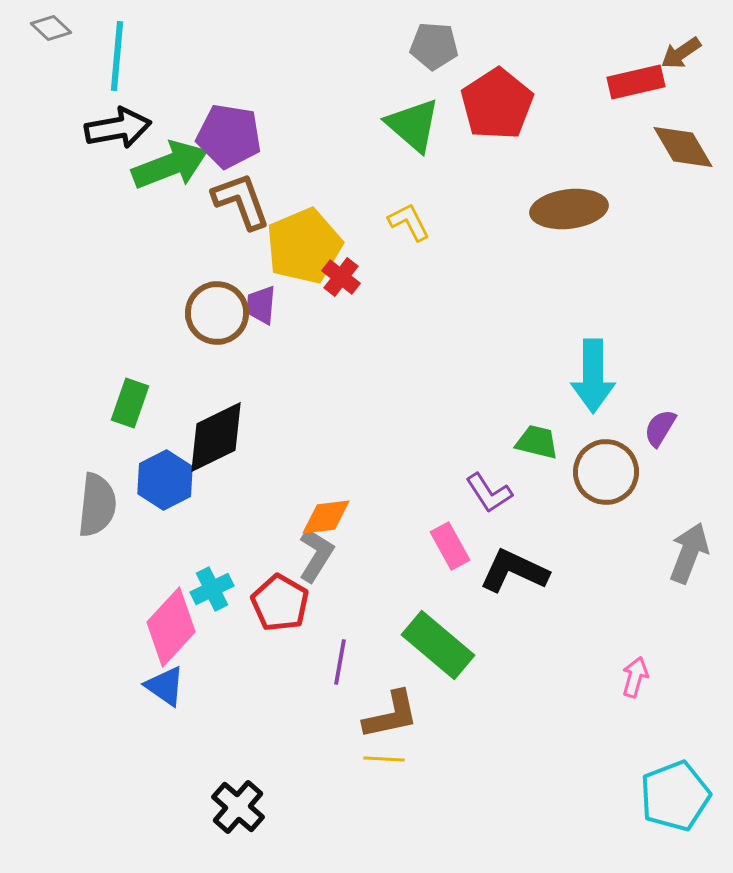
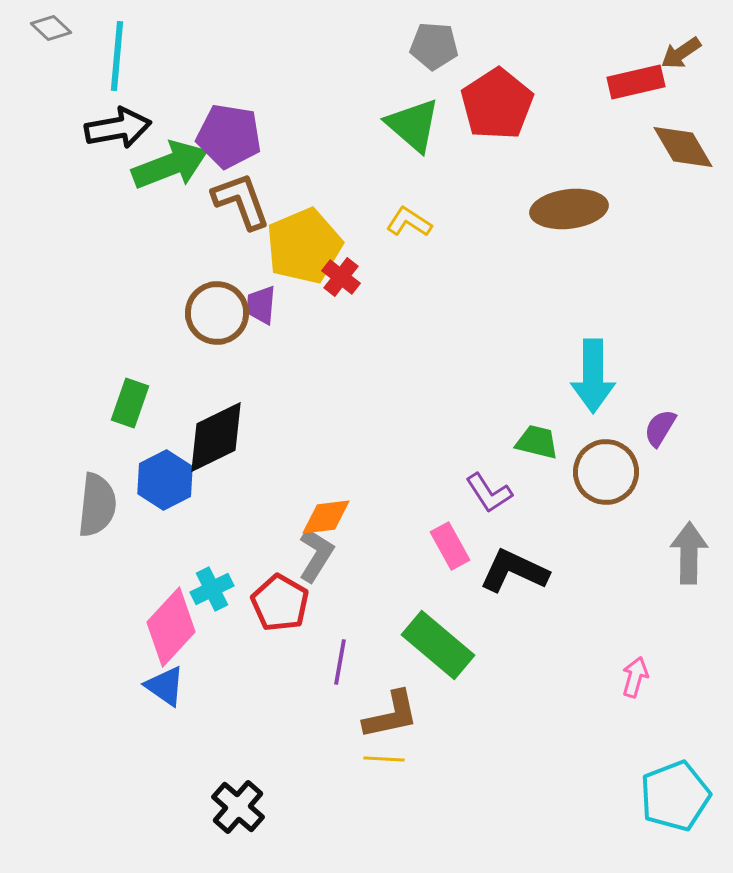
yellow L-shape at (409, 222): rotated 30 degrees counterclockwise
gray arrow at (689, 553): rotated 20 degrees counterclockwise
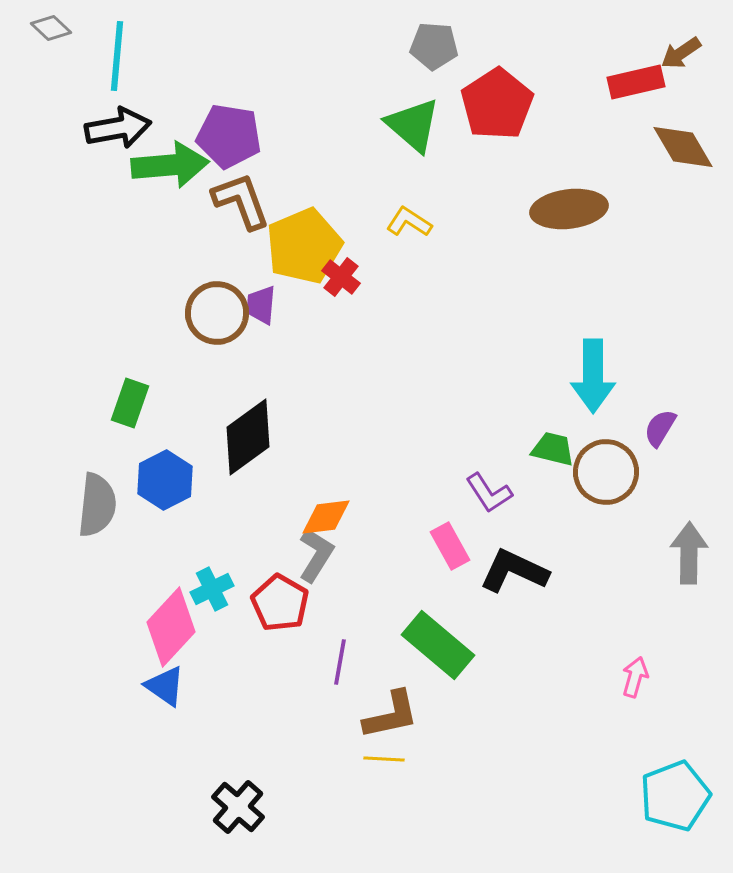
green arrow at (170, 165): rotated 16 degrees clockwise
black diamond at (216, 437): moved 32 px right; rotated 10 degrees counterclockwise
green trapezoid at (537, 442): moved 16 px right, 7 px down
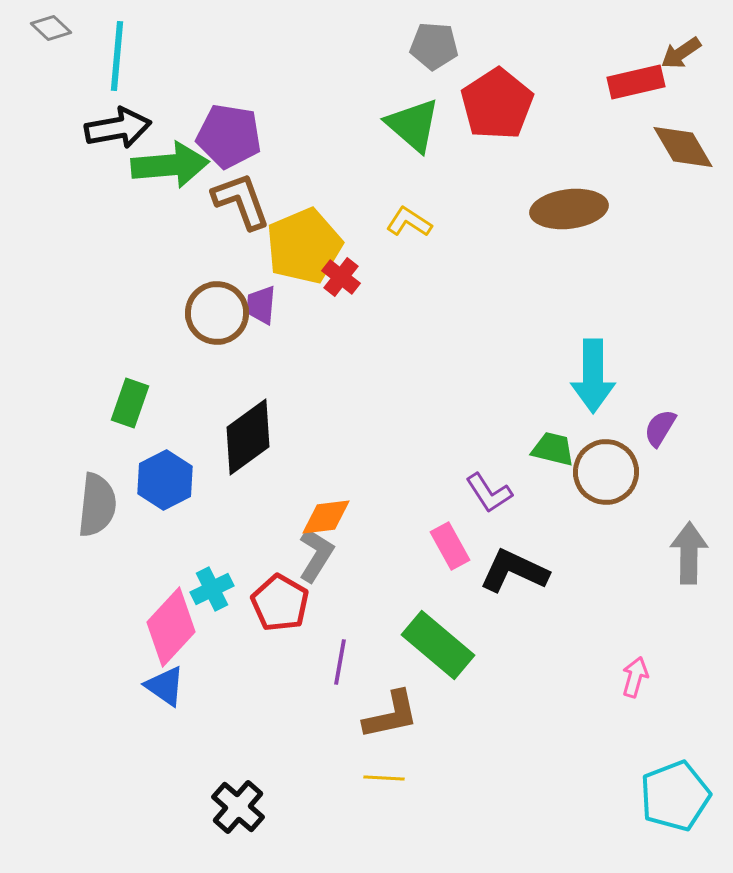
yellow line at (384, 759): moved 19 px down
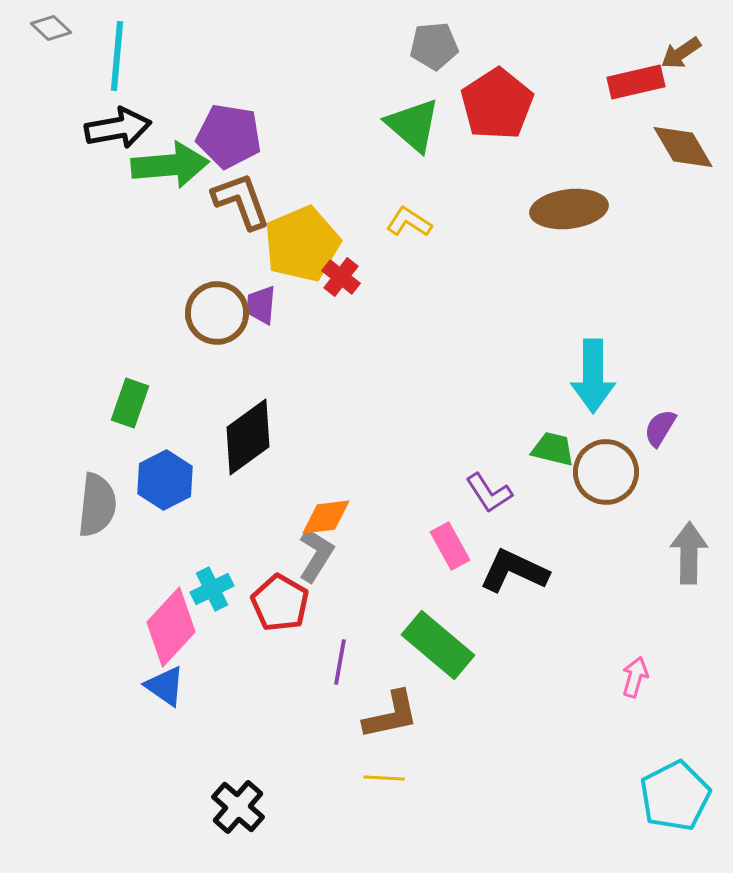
gray pentagon at (434, 46): rotated 9 degrees counterclockwise
yellow pentagon at (304, 246): moved 2 px left, 2 px up
cyan pentagon at (675, 796): rotated 6 degrees counterclockwise
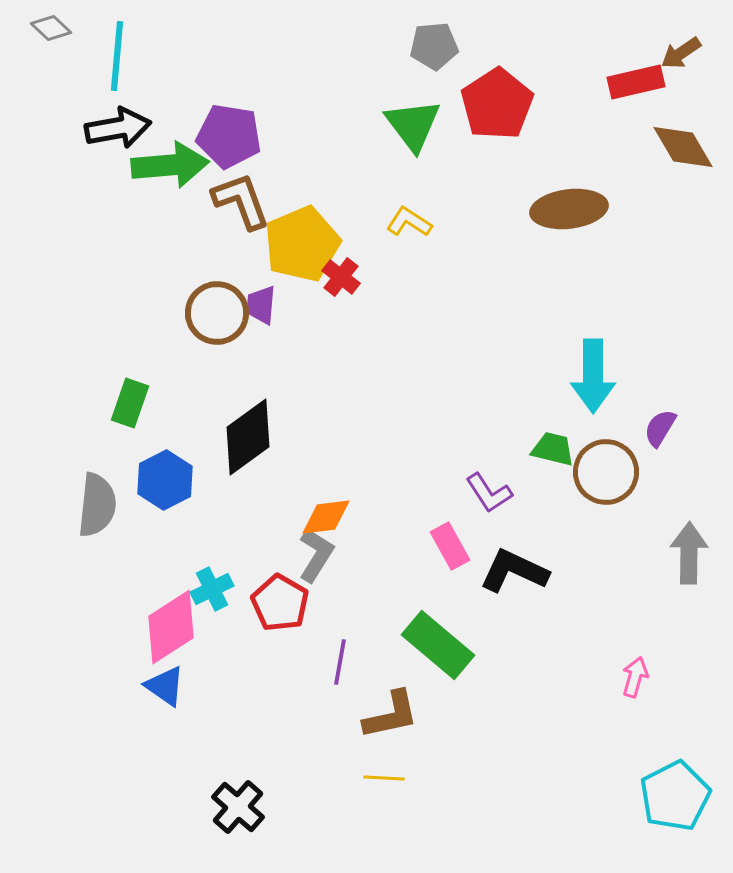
green triangle at (413, 125): rotated 12 degrees clockwise
pink diamond at (171, 627): rotated 14 degrees clockwise
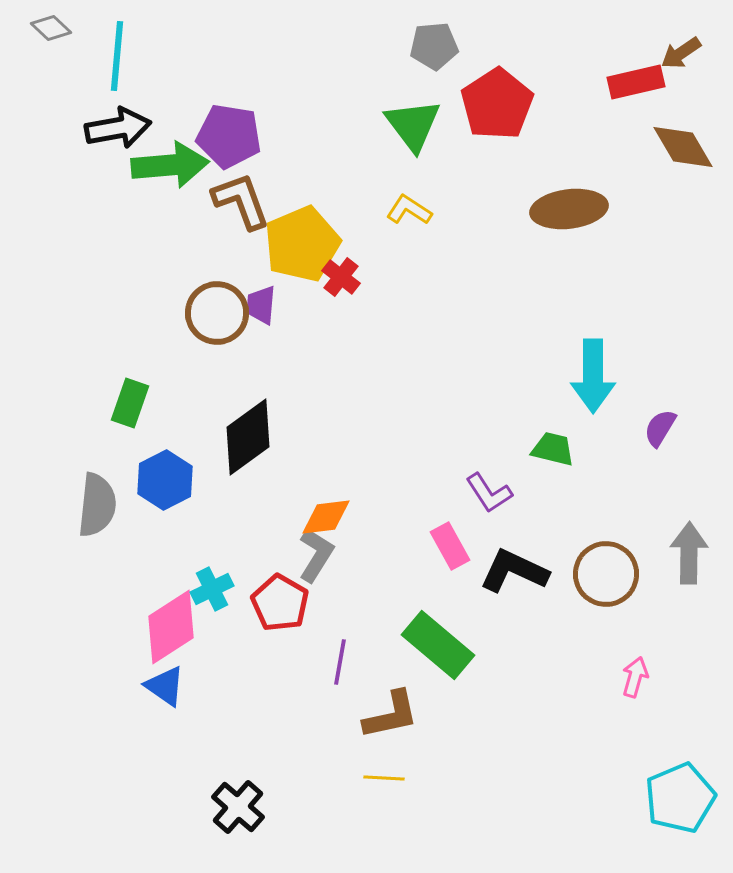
yellow L-shape at (409, 222): moved 12 px up
brown circle at (606, 472): moved 102 px down
cyan pentagon at (675, 796): moved 5 px right, 2 px down; rotated 4 degrees clockwise
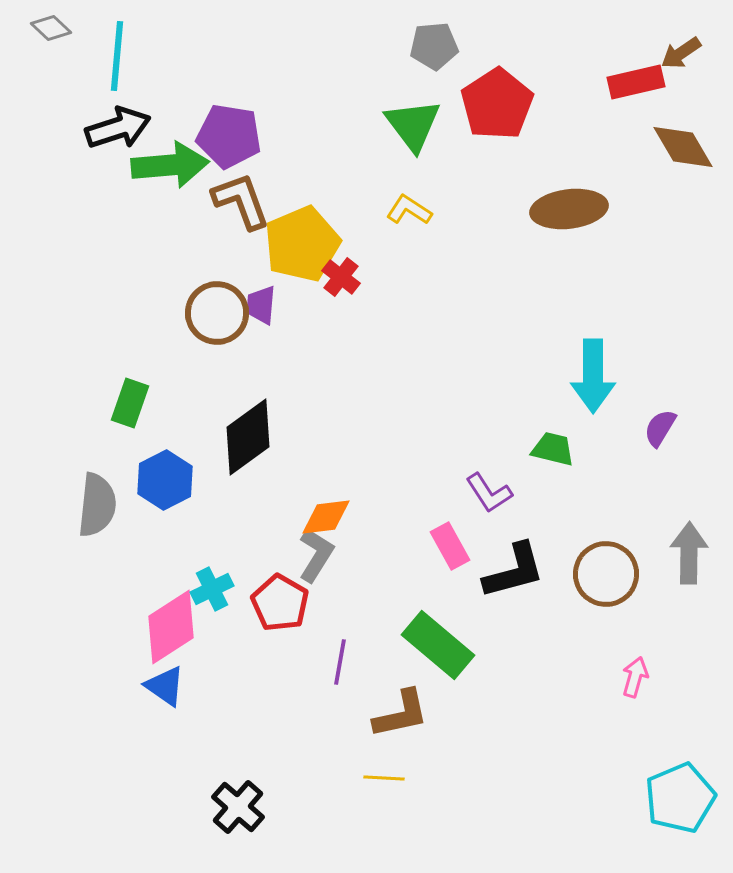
black arrow at (118, 128): rotated 8 degrees counterclockwise
black L-shape at (514, 571): rotated 140 degrees clockwise
brown L-shape at (391, 715): moved 10 px right, 1 px up
